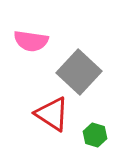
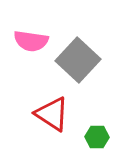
gray square: moved 1 px left, 12 px up
green hexagon: moved 2 px right, 2 px down; rotated 15 degrees counterclockwise
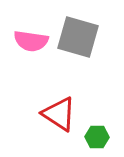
gray square: moved 23 px up; rotated 27 degrees counterclockwise
red triangle: moved 7 px right
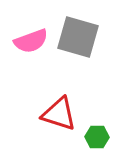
pink semicircle: rotated 28 degrees counterclockwise
red triangle: rotated 15 degrees counterclockwise
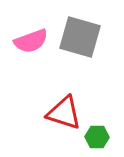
gray square: moved 2 px right
red triangle: moved 5 px right, 1 px up
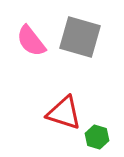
pink semicircle: rotated 72 degrees clockwise
green hexagon: rotated 15 degrees clockwise
